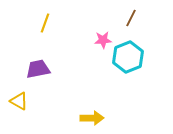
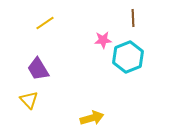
brown line: moved 2 px right; rotated 30 degrees counterclockwise
yellow line: rotated 36 degrees clockwise
purple trapezoid: rotated 110 degrees counterclockwise
yellow triangle: moved 10 px right, 1 px up; rotated 18 degrees clockwise
yellow arrow: rotated 15 degrees counterclockwise
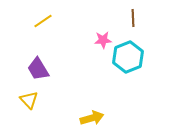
yellow line: moved 2 px left, 2 px up
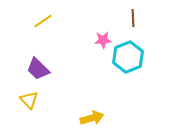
purple trapezoid: rotated 15 degrees counterclockwise
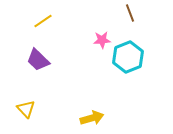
brown line: moved 3 px left, 5 px up; rotated 18 degrees counterclockwise
pink star: moved 1 px left
purple trapezoid: moved 9 px up
yellow triangle: moved 3 px left, 9 px down
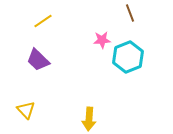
yellow triangle: moved 1 px down
yellow arrow: moved 3 px left, 1 px down; rotated 110 degrees clockwise
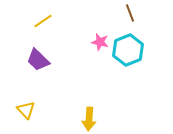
pink star: moved 2 px left, 2 px down; rotated 18 degrees clockwise
cyan hexagon: moved 7 px up
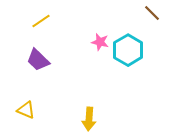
brown line: moved 22 px right; rotated 24 degrees counterclockwise
yellow line: moved 2 px left
cyan hexagon: rotated 8 degrees counterclockwise
yellow triangle: rotated 24 degrees counterclockwise
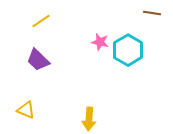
brown line: rotated 36 degrees counterclockwise
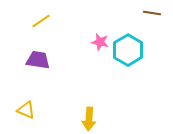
purple trapezoid: rotated 145 degrees clockwise
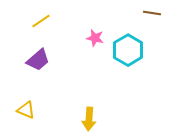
pink star: moved 5 px left, 4 px up
purple trapezoid: rotated 130 degrees clockwise
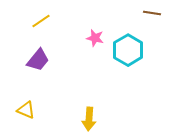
purple trapezoid: rotated 10 degrees counterclockwise
